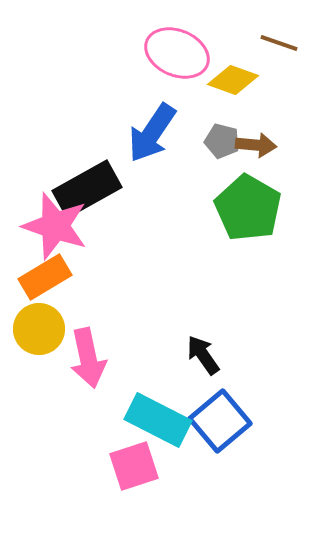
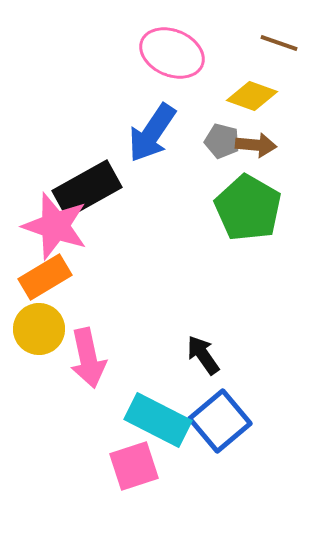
pink ellipse: moved 5 px left
yellow diamond: moved 19 px right, 16 px down
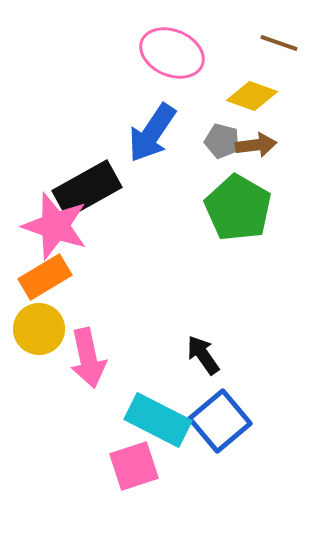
brown arrow: rotated 12 degrees counterclockwise
green pentagon: moved 10 px left
